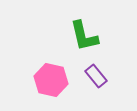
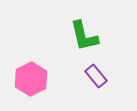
pink hexagon: moved 20 px left, 1 px up; rotated 20 degrees clockwise
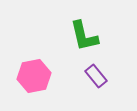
pink hexagon: moved 3 px right, 3 px up; rotated 16 degrees clockwise
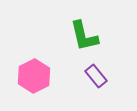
pink hexagon: rotated 16 degrees counterclockwise
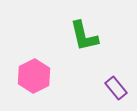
purple rectangle: moved 20 px right, 12 px down
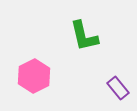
purple rectangle: moved 2 px right
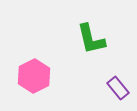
green L-shape: moved 7 px right, 3 px down
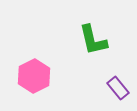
green L-shape: moved 2 px right, 1 px down
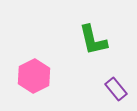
purple rectangle: moved 2 px left, 1 px down
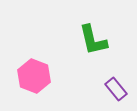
pink hexagon: rotated 12 degrees counterclockwise
